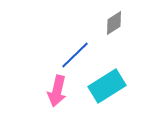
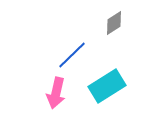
blue line: moved 3 px left
pink arrow: moved 1 px left, 2 px down
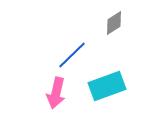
cyan rectangle: rotated 12 degrees clockwise
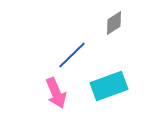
cyan rectangle: moved 2 px right
pink arrow: rotated 36 degrees counterclockwise
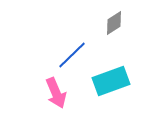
cyan rectangle: moved 2 px right, 5 px up
